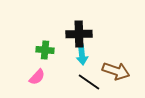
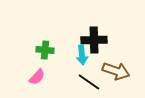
black cross: moved 15 px right, 6 px down
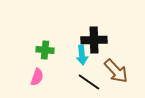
brown arrow: rotated 28 degrees clockwise
pink semicircle: rotated 24 degrees counterclockwise
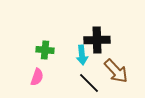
black cross: moved 3 px right
black line: moved 1 px down; rotated 10 degrees clockwise
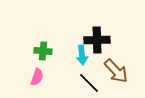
green cross: moved 2 px left, 1 px down
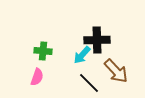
cyan arrow: rotated 48 degrees clockwise
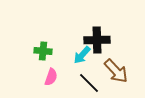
pink semicircle: moved 14 px right
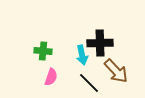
black cross: moved 3 px right, 3 px down
cyan arrow: rotated 54 degrees counterclockwise
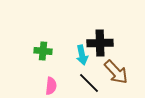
brown arrow: moved 1 px down
pink semicircle: moved 9 px down; rotated 12 degrees counterclockwise
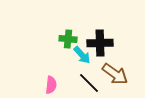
green cross: moved 25 px right, 12 px up
cyan arrow: rotated 30 degrees counterclockwise
brown arrow: moved 1 px left, 2 px down; rotated 12 degrees counterclockwise
pink semicircle: moved 1 px up
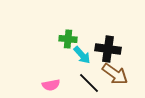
black cross: moved 8 px right, 6 px down; rotated 10 degrees clockwise
pink semicircle: rotated 72 degrees clockwise
